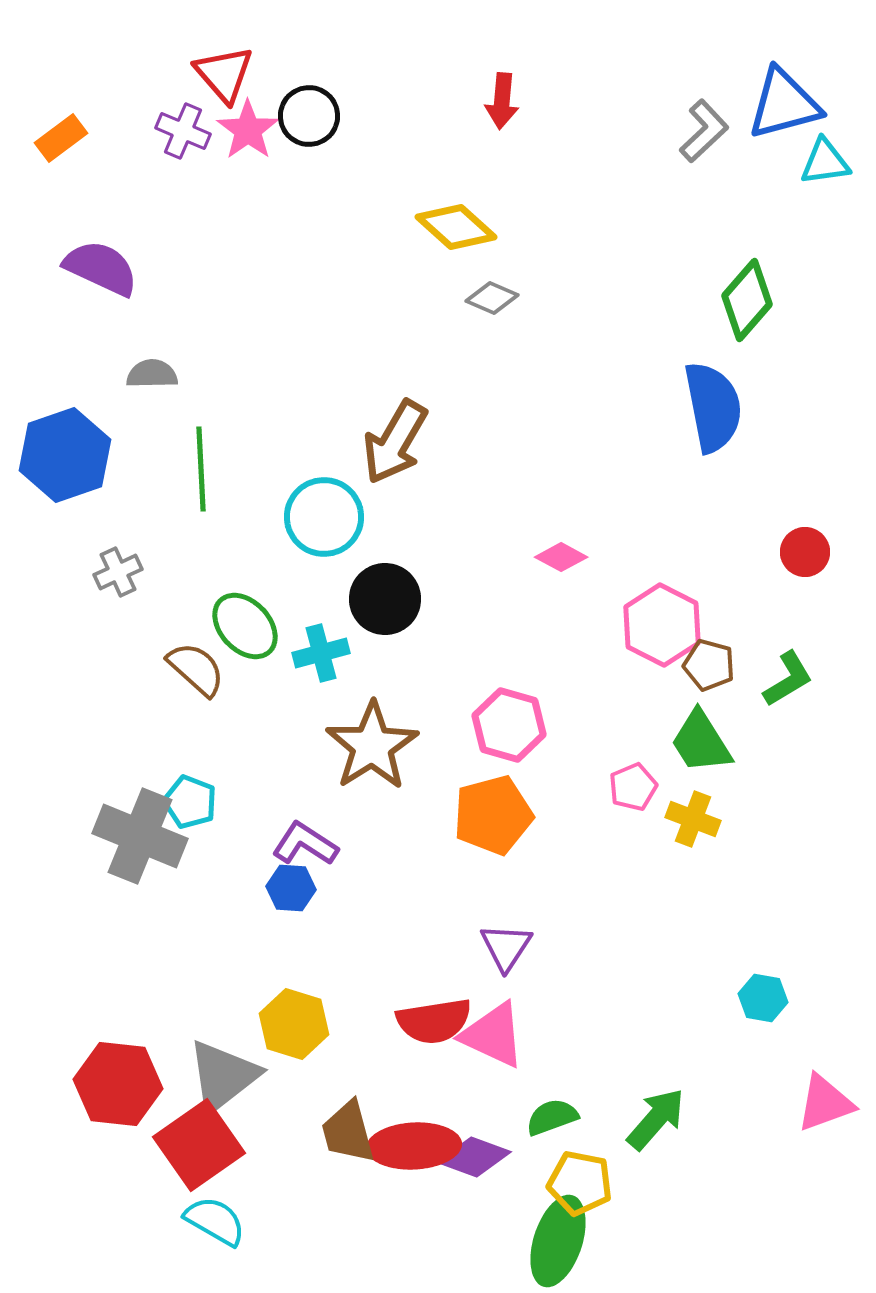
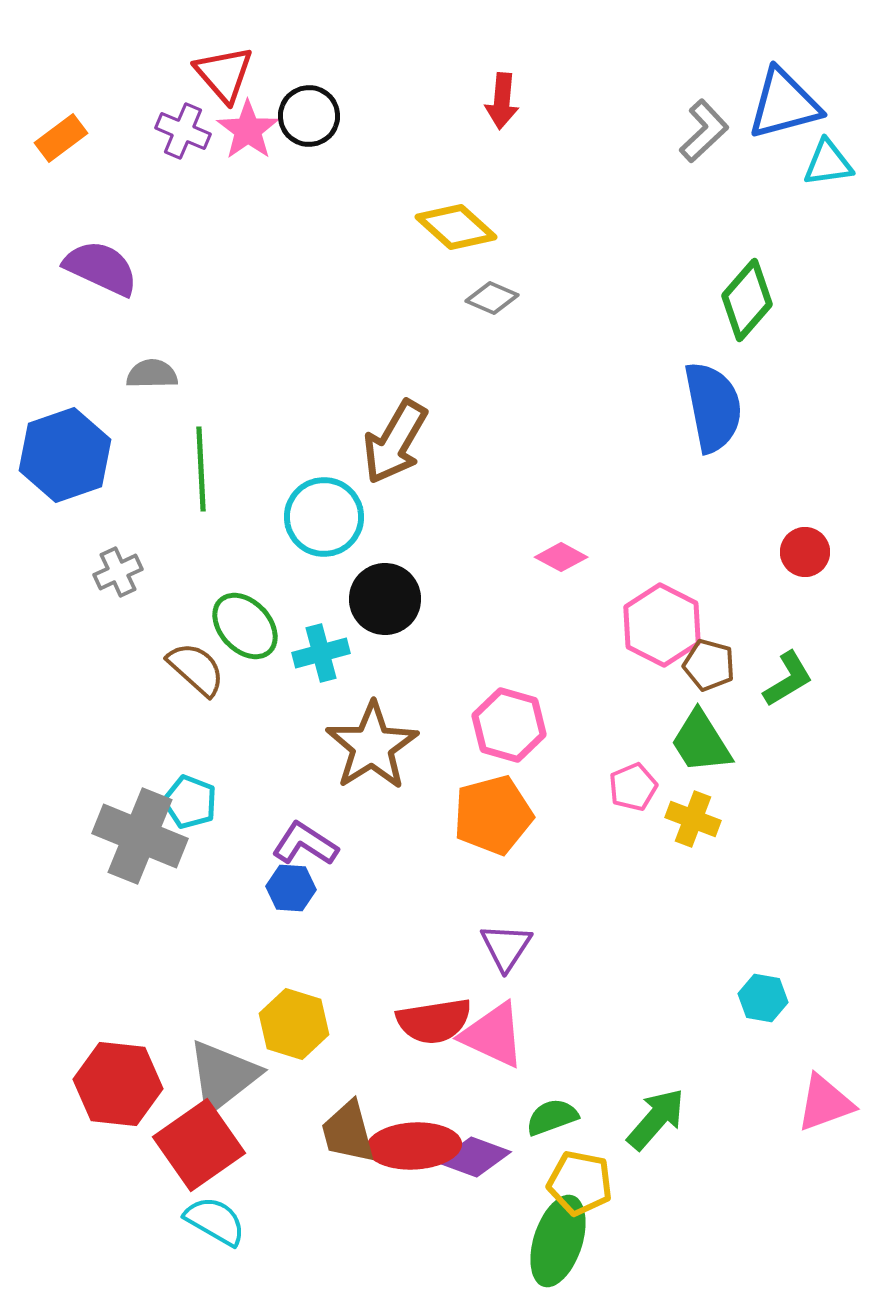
cyan triangle at (825, 162): moved 3 px right, 1 px down
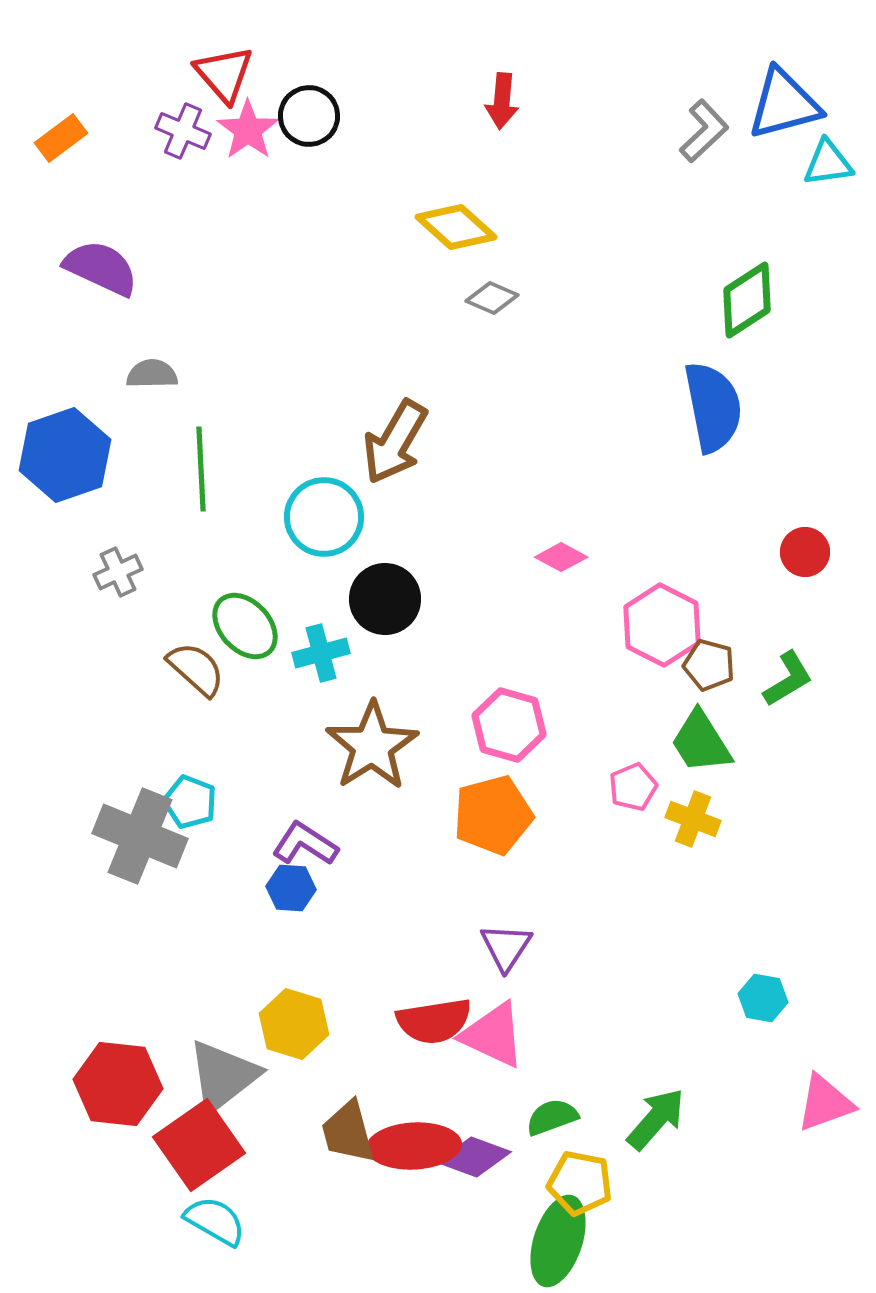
green diamond at (747, 300): rotated 16 degrees clockwise
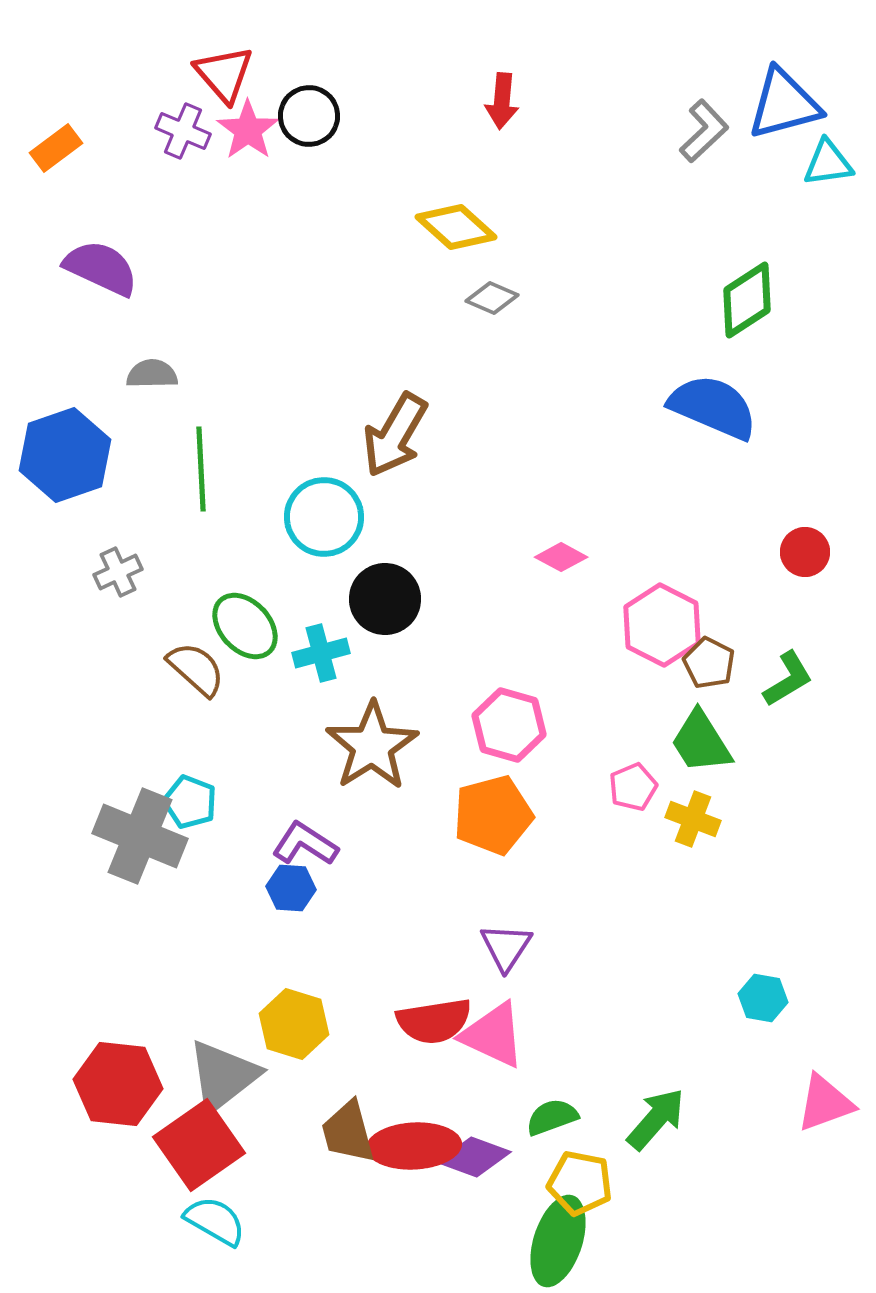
orange rectangle at (61, 138): moved 5 px left, 10 px down
blue semicircle at (713, 407): rotated 56 degrees counterclockwise
brown arrow at (395, 442): moved 7 px up
brown pentagon at (709, 665): moved 2 px up; rotated 12 degrees clockwise
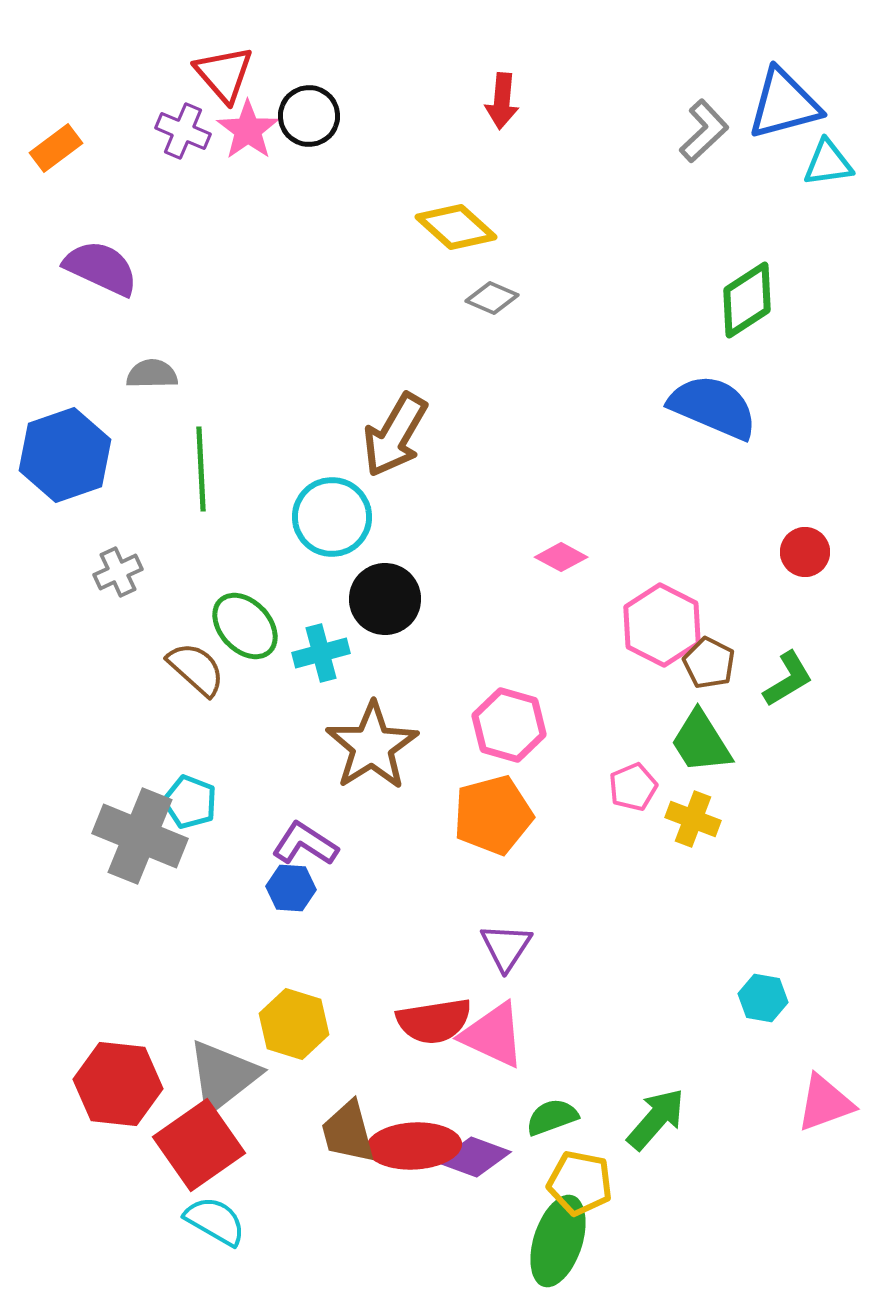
cyan circle at (324, 517): moved 8 px right
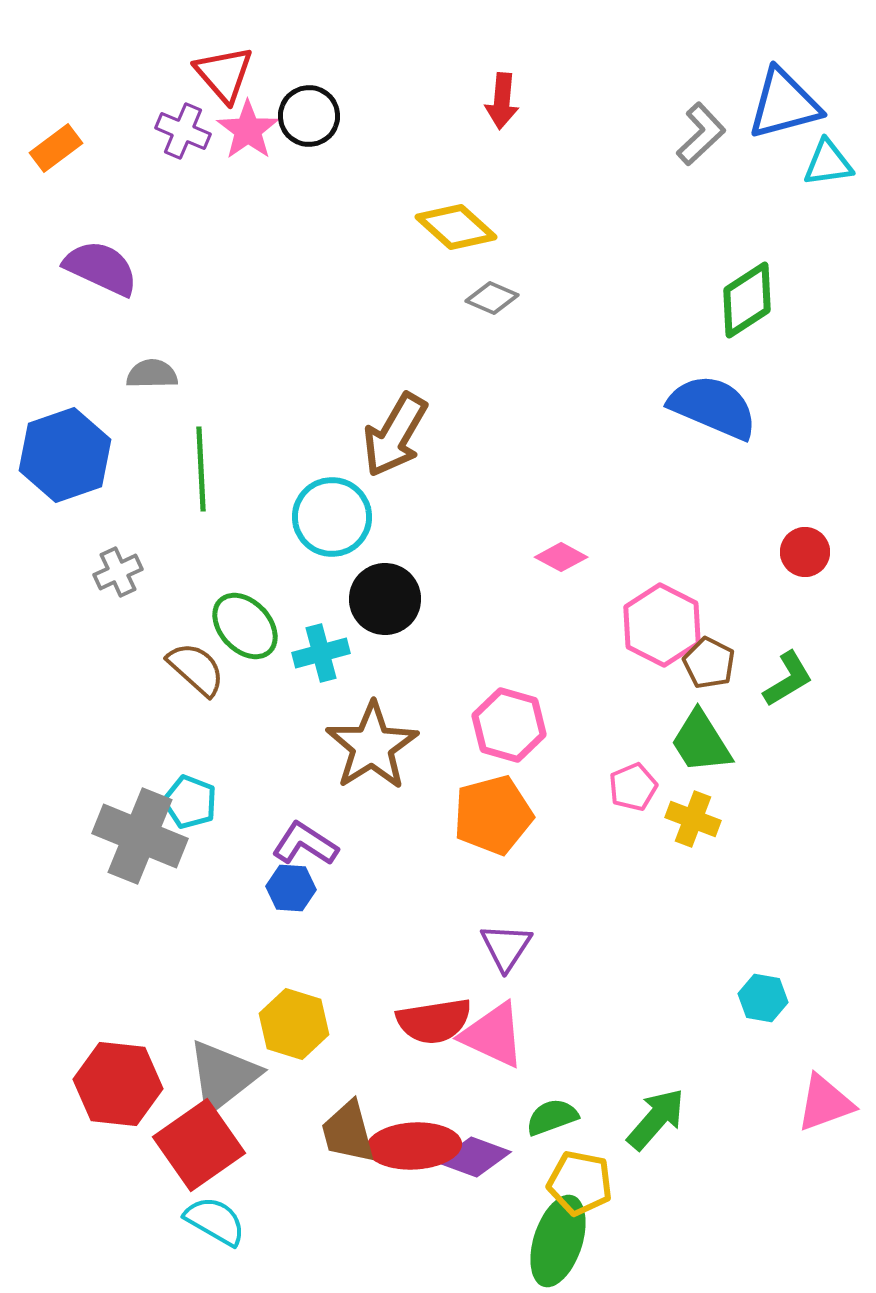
gray L-shape at (704, 131): moved 3 px left, 3 px down
